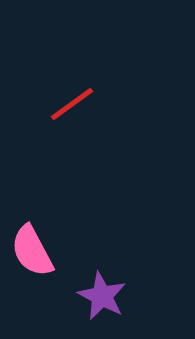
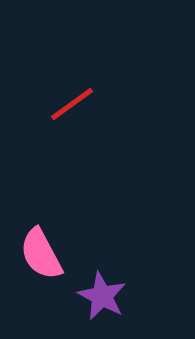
pink semicircle: moved 9 px right, 3 px down
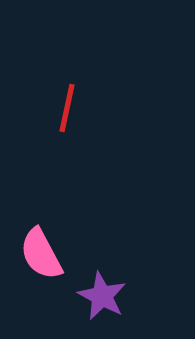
red line: moved 5 px left, 4 px down; rotated 42 degrees counterclockwise
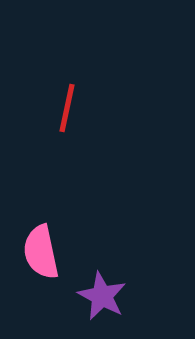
pink semicircle: moved 2 px up; rotated 16 degrees clockwise
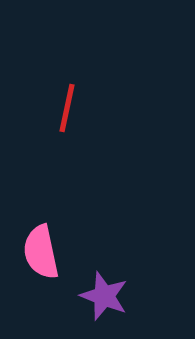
purple star: moved 2 px right; rotated 6 degrees counterclockwise
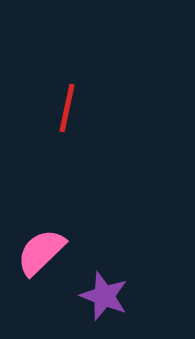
pink semicircle: rotated 58 degrees clockwise
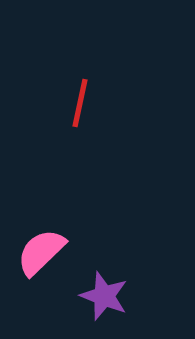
red line: moved 13 px right, 5 px up
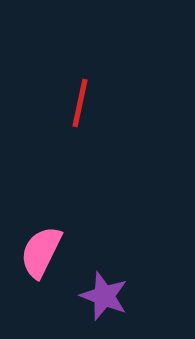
pink semicircle: rotated 20 degrees counterclockwise
